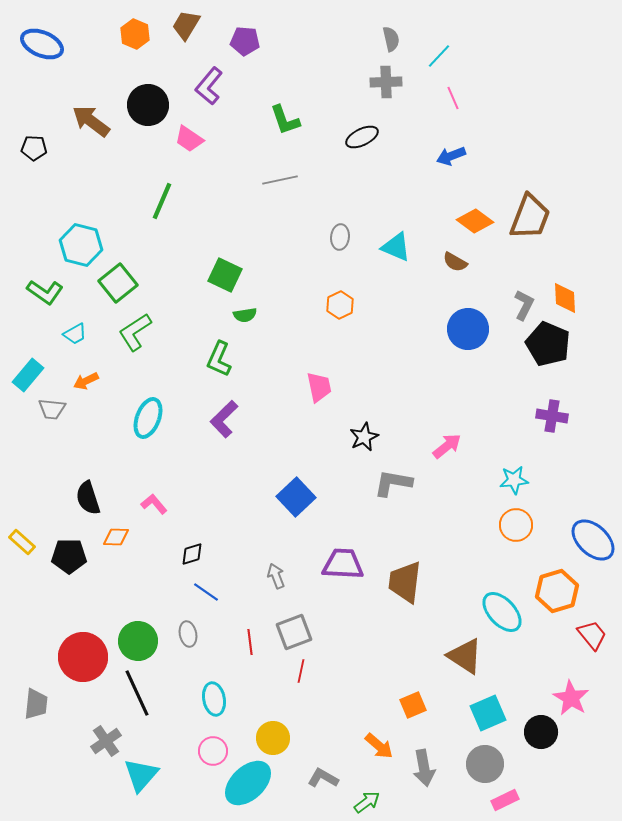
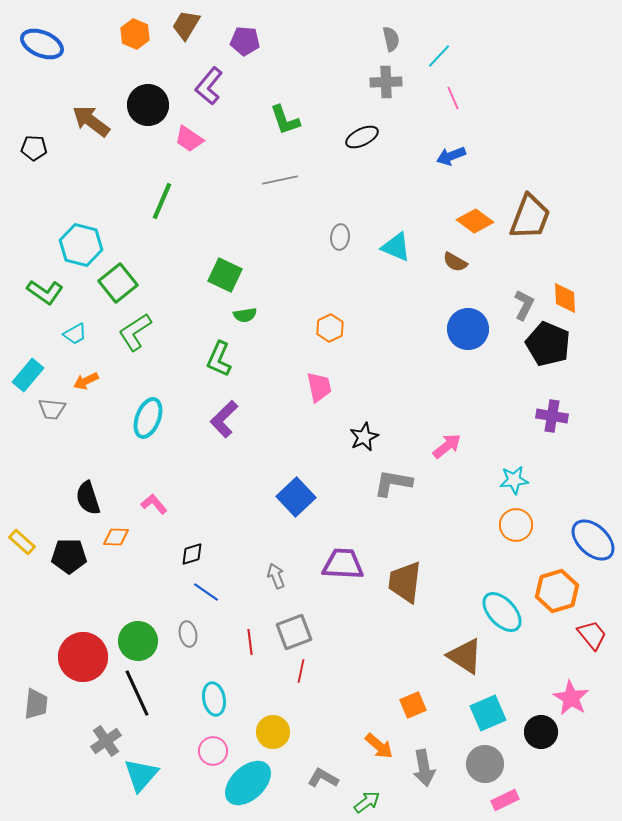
orange hexagon at (340, 305): moved 10 px left, 23 px down
yellow circle at (273, 738): moved 6 px up
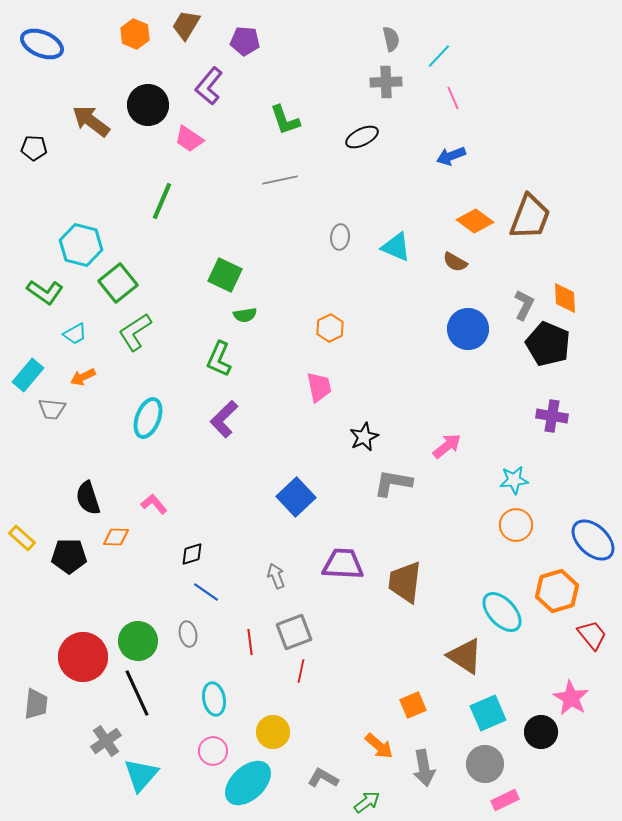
orange arrow at (86, 381): moved 3 px left, 4 px up
yellow rectangle at (22, 542): moved 4 px up
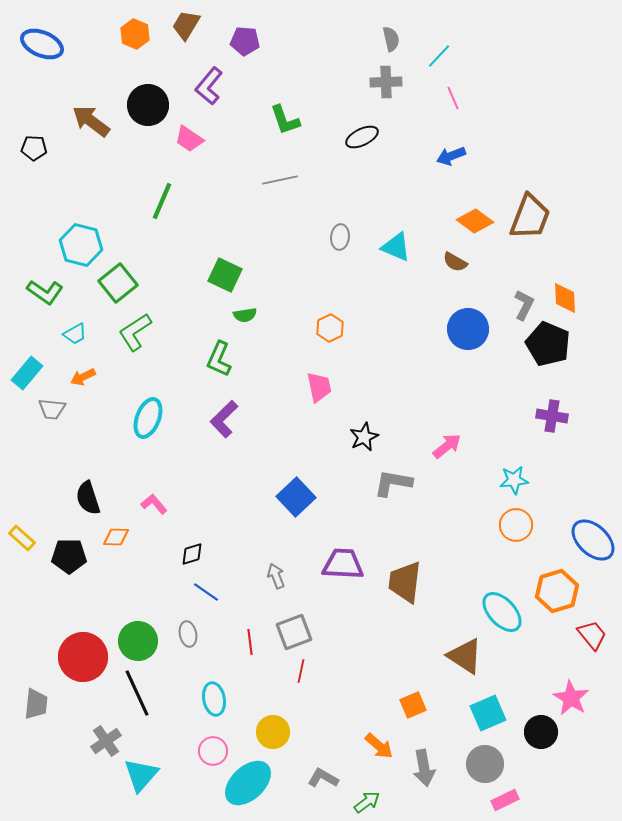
cyan rectangle at (28, 375): moved 1 px left, 2 px up
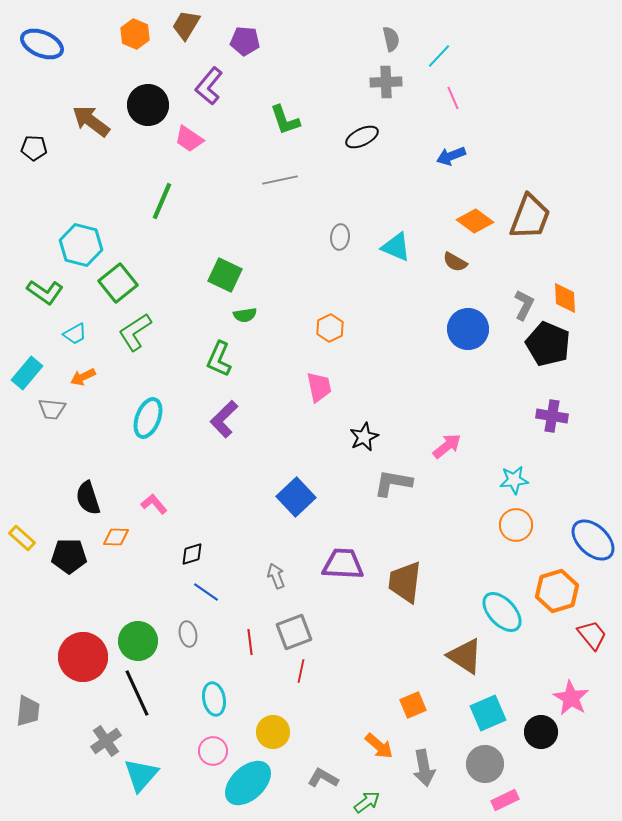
gray trapezoid at (36, 704): moved 8 px left, 7 px down
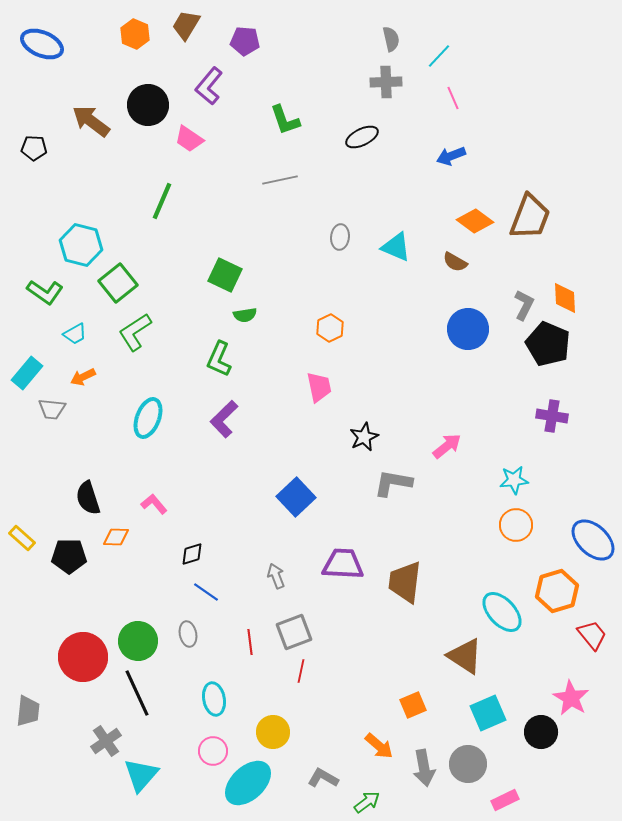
gray circle at (485, 764): moved 17 px left
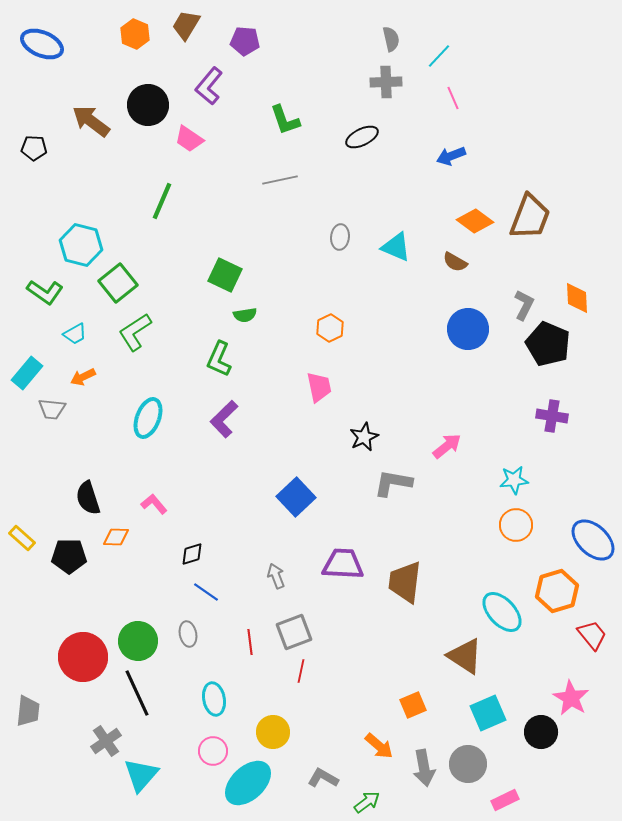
orange diamond at (565, 298): moved 12 px right
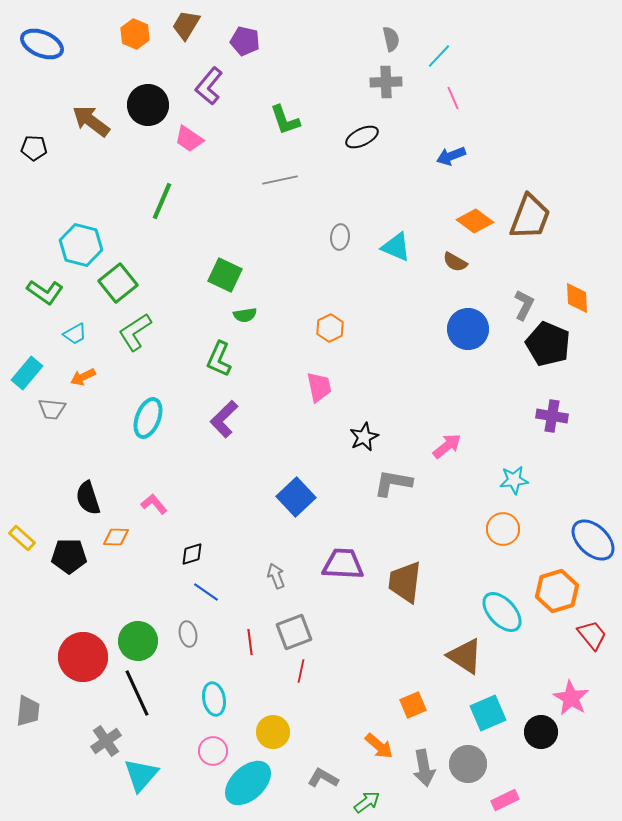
purple pentagon at (245, 41): rotated 8 degrees clockwise
orange circle at (516, 525): moved 13 px left, 4 px down
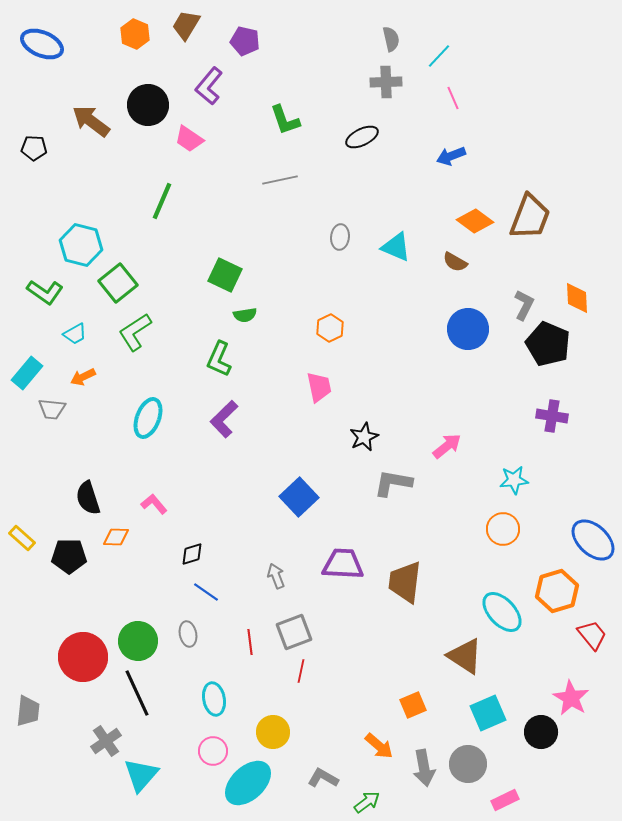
blue square at (296, 497): moved 3 px right
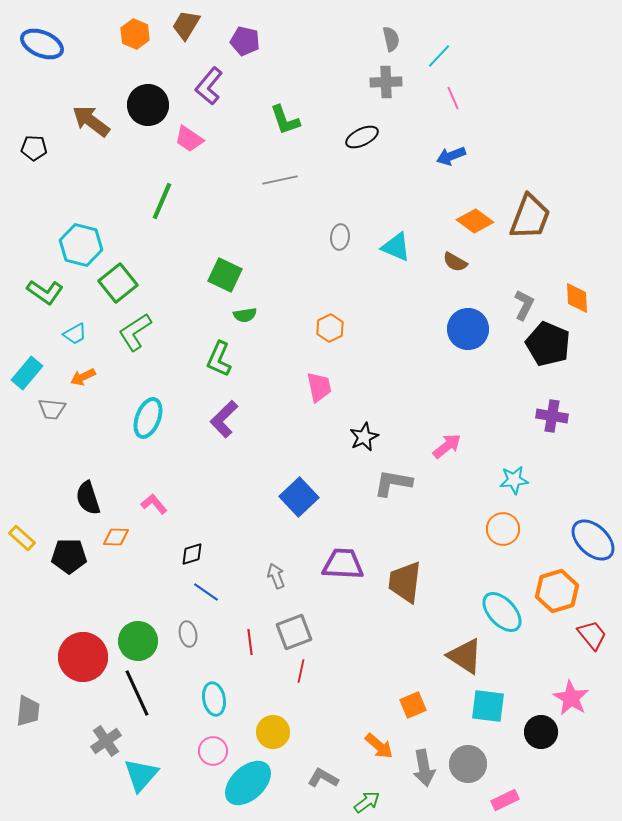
cyan square at (488, 713): moved 7 px up; rotated 30 degrees clockwise
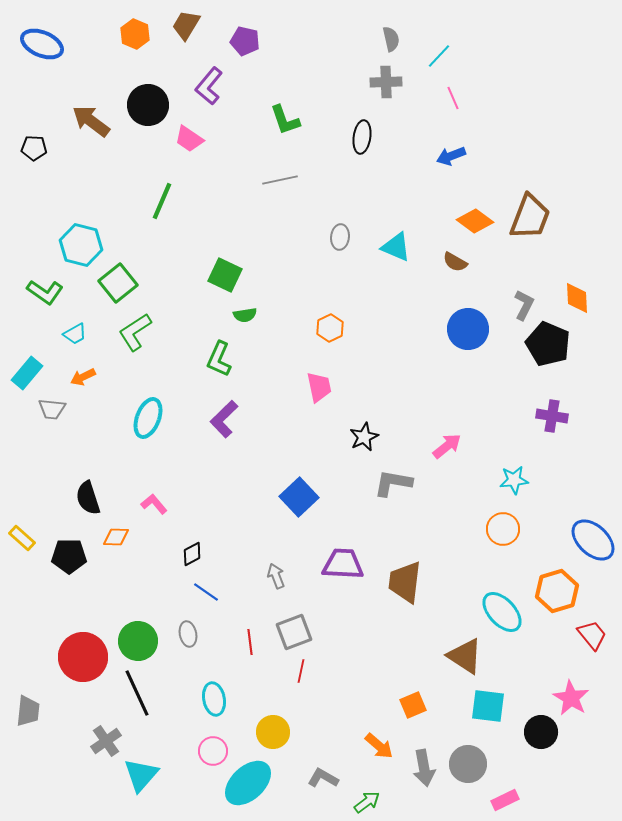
black ellipse at (362, 137): rotated 56 degrees counterclockwise
black diamond at (192, 554): rotated 10 degrees counterclockwise
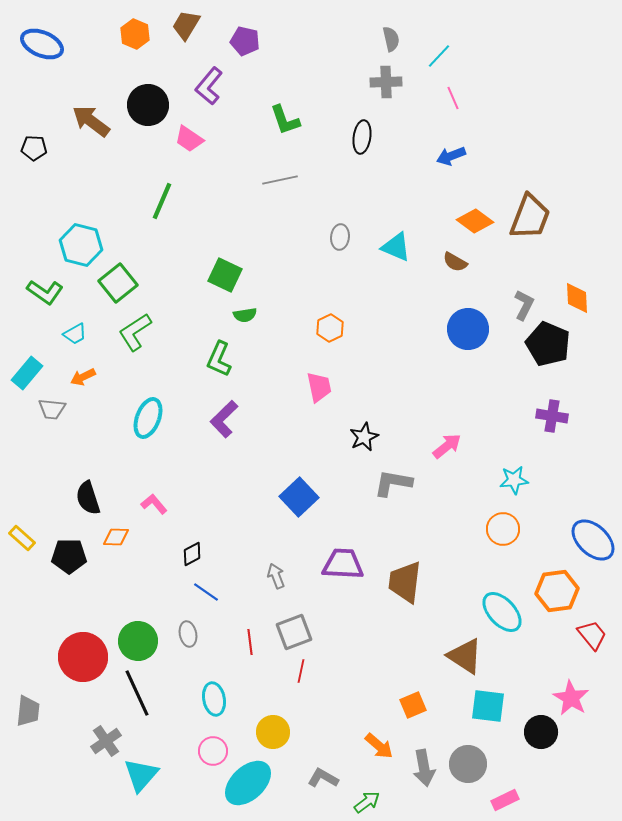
orange hexagon at (557, 591): rotated 9 degrees clockwise
